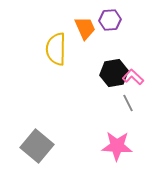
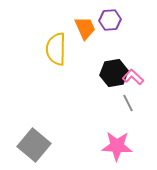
gray square: moved 3 px left, 1 px up
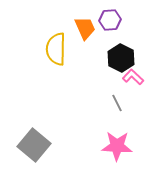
black hexagon: moved 7 px right, 15 px up; rotated 24 degrees counterclockwise
gray line: moved 11 px left
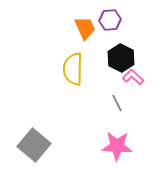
yellow semicircle: moved 17 px right, 20 px down
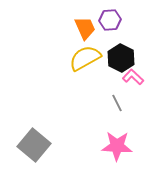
yellow semicircle: moved 12 px right, 11 px up; rotated 60 degrees clockwise
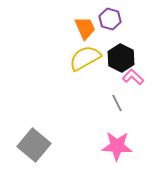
purple hexagon: moved 1 px up; rotated 20 degrees clockwise
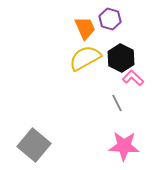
pink L-shape: moved 1 px down
pink star: moved 7 px right
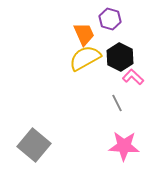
orange trapezoid: moved 1 px left, 6 px down
black hexagon: moved 1 px left, 1 px up
pink L-shape: moved 1 px up
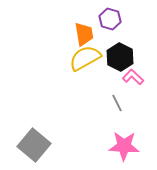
orange trapezoid: rotated 15 degrees clockwise
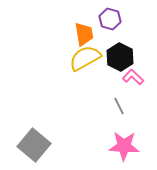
gray line: moved 2 px right, 3 px down
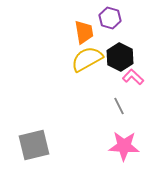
purple hexagon: moved 1 px up
orange trapezoid: moved 2 px up
yellow semicircle: moved 2 px right, 1 px down
gray square: rotated 36 degrees clockwise
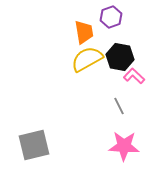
purple hexagon: moved 1 px right, 1 px up; rotated 25 degrees clockwise
black hexagon: rotated 16 degrees counterclockwise
pink L-shape: moved 1 px right, 1 px up
